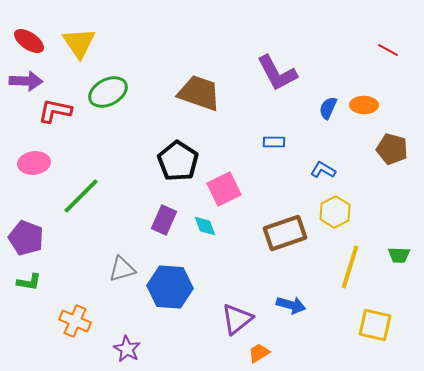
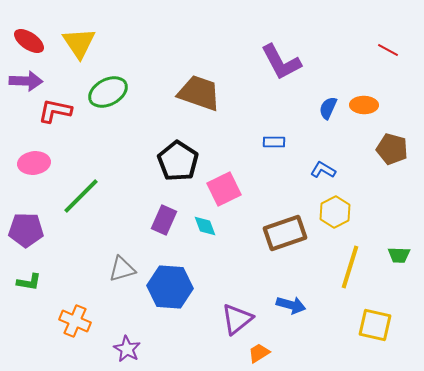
purple L-shape: moved 4 px right, 11 px up
purple pentagon: moved 8 px up; rotated 20 degrees counterclockwise
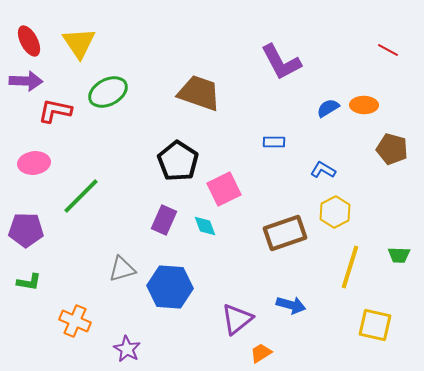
red ellipse: rotated 28 degrees clockwise
blue semicircle: rotated 35 degrees clockwise
orange trapezoid: moved 2 px right
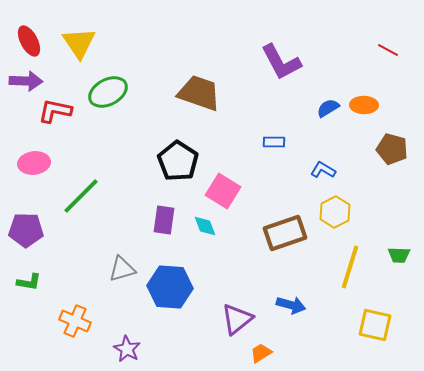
pink square: moved 1 px left, 2 px down; rotated 32 degrees counterclockwise
purple rectangle: rotated 16 degrees counterclockwise
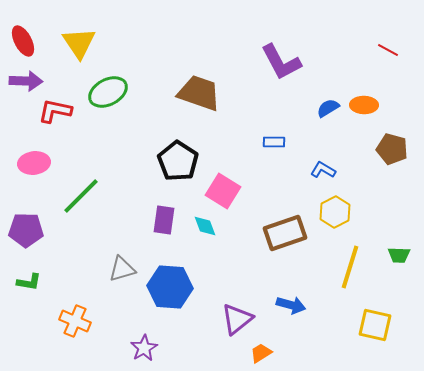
red ellipse: moved 6 px left
purple star: moved 17 px right, 1 px up; rotated 12 degrees clockwise
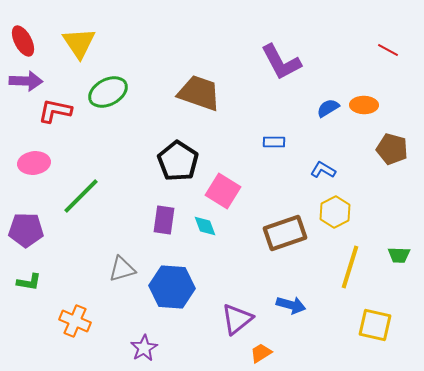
blue hexagon: moved 2 px right
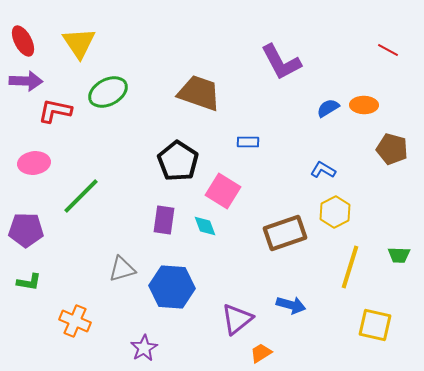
blue rectangle: moved 26 px left
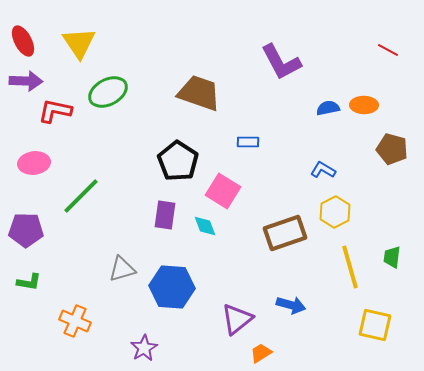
blue semicircle: rotated 20 degrees clockwise
purple rectangle: moved 1 px right, 5 px up
green trapezoid: moved 7 px left, 2 px down; rotated 95 degrees clockwise
yellow line: rotated 33 degrees counterclockwise
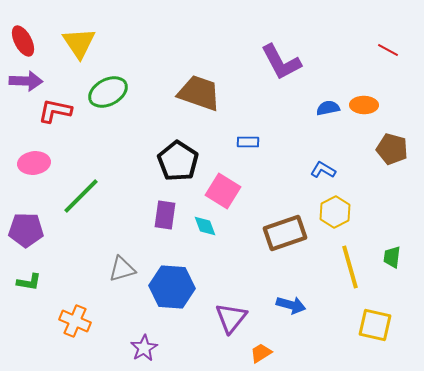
purple triangle: moved 6 px left, 1 px up; rotated 12 degrees counterclockwise
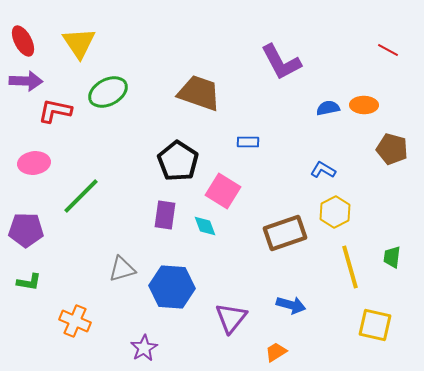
orange trapezoid: moved 15 px right, 1 px up
